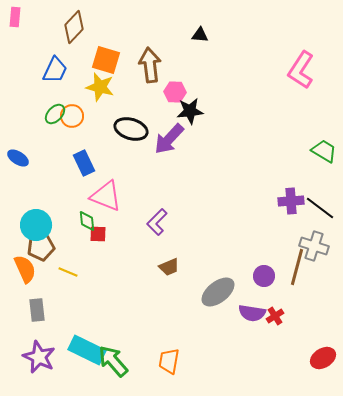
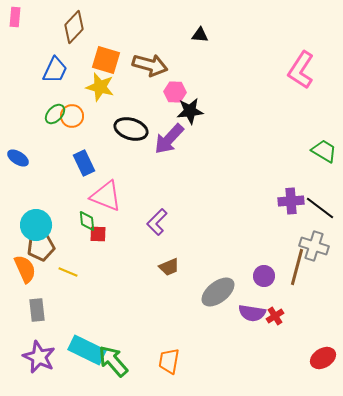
brown arrow: rotated 112 degrees clockwise
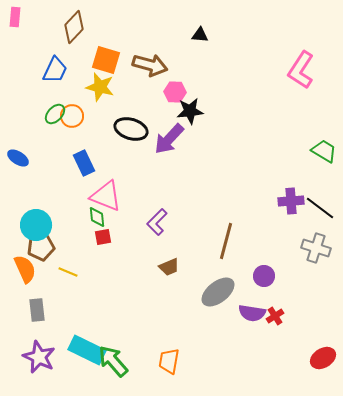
green diamond: moved 10 px right, 4 px up
red square: moved 5 px right, 3 px down; rotated 12 degrees counterclockwise
gray cross: moved 2 px right, 2 px down
brown line: moved 71 px left, 26 px up
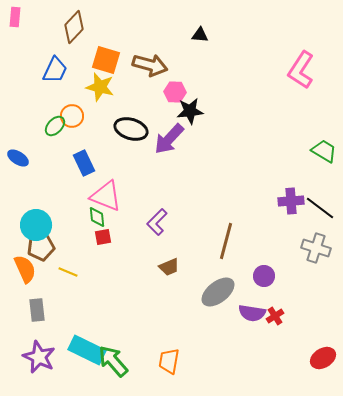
green ellipse: moved 12 px down
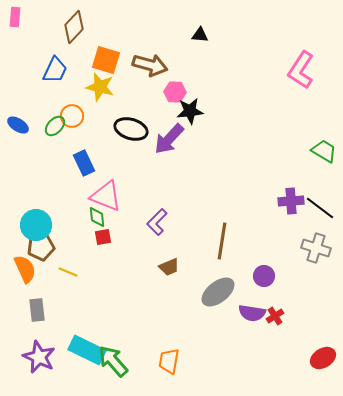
blue ellipse: moved 33 px up
brown line: moved 4 px left; rotated 6 degrees counterclockwise
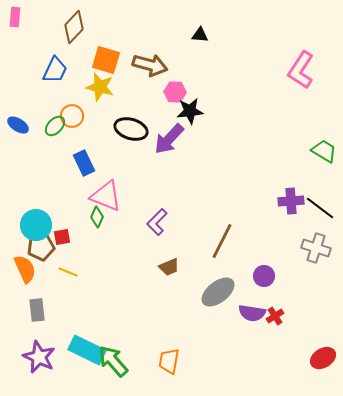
green diamond: rotated 30 degrees clockwise
red square: moved 41 px left
brown line: rotated 18 degrees clockwise
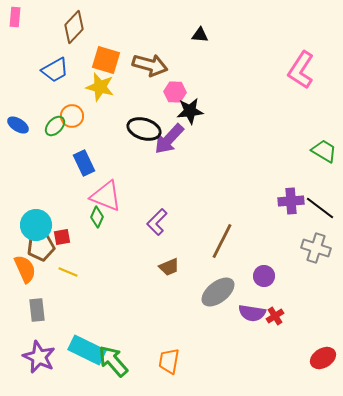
blue trapezoid: rotated 36 degrees clockwise
black ellipse: moved 13 px right
